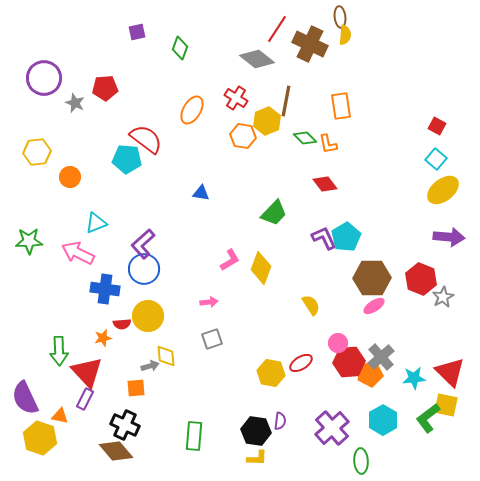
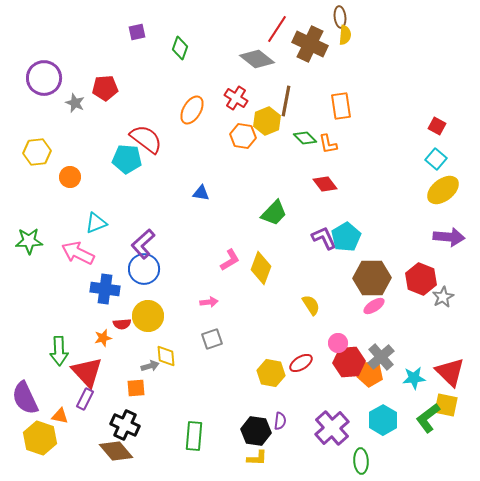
orange pentagon at (370, 374): rotated 15 degrees clockwise
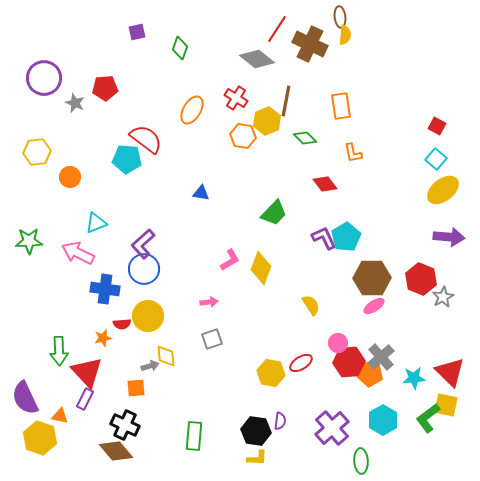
orange L-shape at (328, 144): moved 25 px right, 9 px down
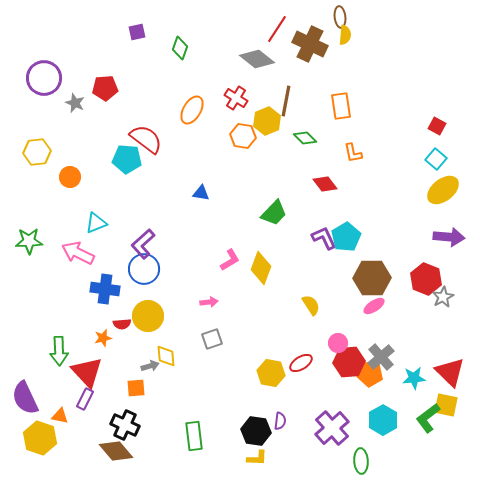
red hexagon at (421, 279): moved 5 px right
green rectangle at (194, 436): rotated 12 degrees counterclockwise
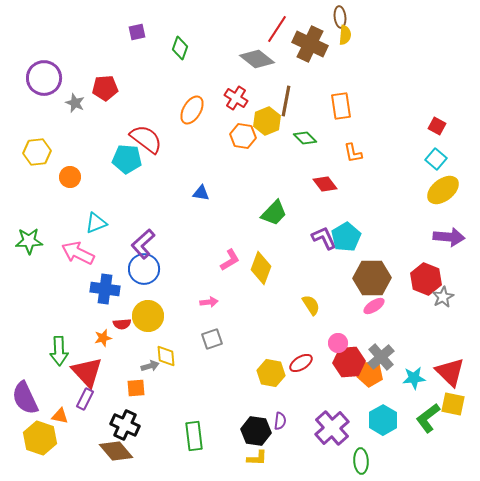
yellow square at (446, 405): moved 7 px right, 1 px up
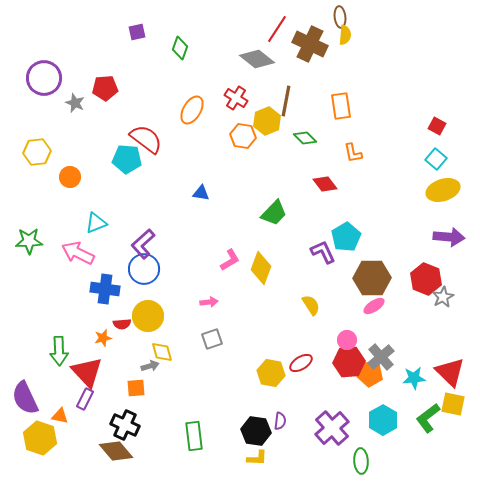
yellow ellipse at (443, 190): rotated 20 degrees clockwise
purple L-shape at (324, 238): moved 1 px left, 14 px down
pink circle at (338, 343): moved 9 px right, 3 px up
yellow diamond at (166, 356): moved 4 px left, 4 px up; rotated 10 degrees counterclockwise
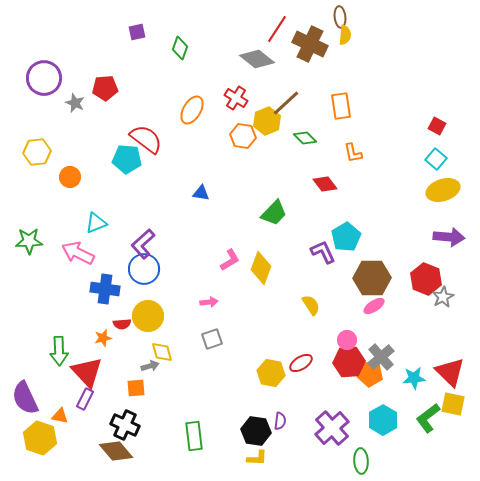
brown line at (286, 101): moved 2 px down; rotated 36 degrees clockwise
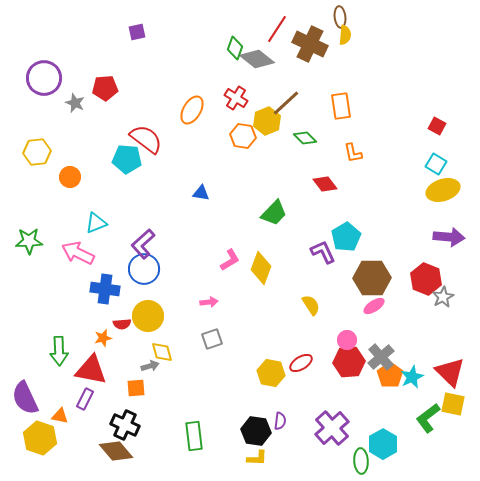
green diamond at (180, 48): moved 55 px right
cyan square at (436, 159): moved 5 px down; rotated 10 degrees counterclockwise
red triangle at (87, 372): moved 4 px right, 2 px up; rotated 36 degrees counterclockwise
orange pentagon at (370, 374): moved 20 px right, 1 px down; rotated 30 degrees clockwise
cyan star at (414, 378): moved 2 px left, 1 px up; rotated 20 degrees counterclockwise
cyan hexagon at (383, 420): moved 24 px down
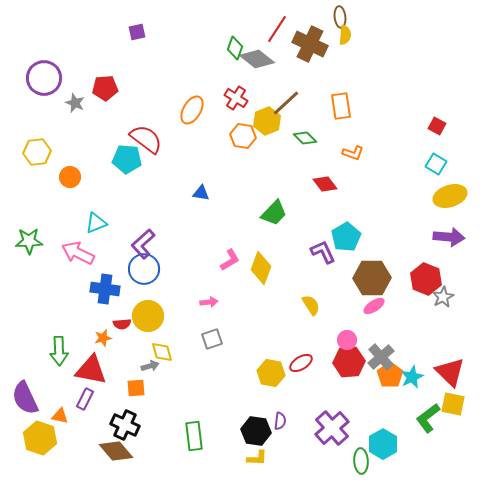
orange L-shape at (353, 153): rotated 60 degrees counterclockwise
yellow ellipse at (443, 190): moved 7 px right, 6 px down
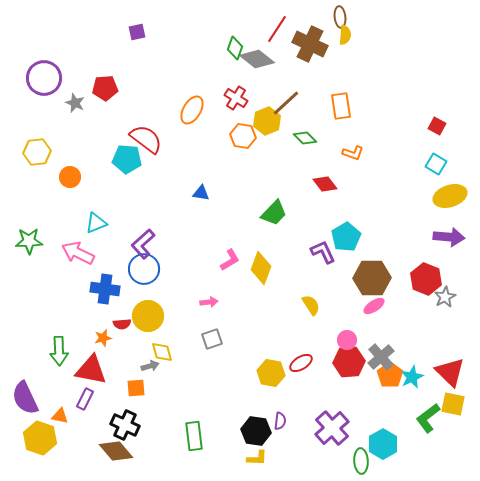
gray star at (443, 297): moved 2 px right
